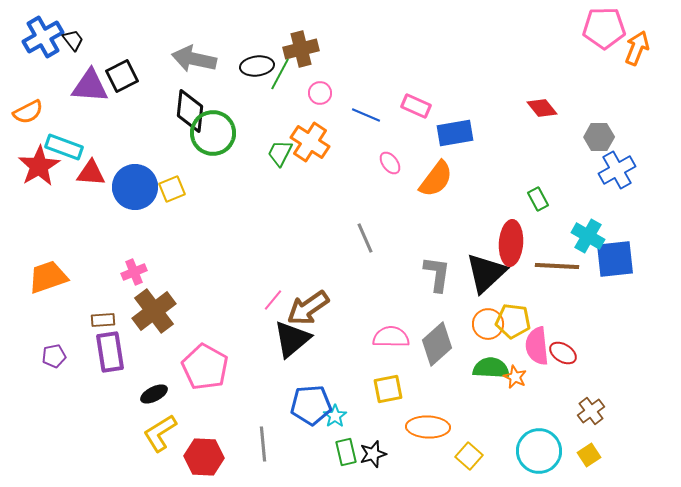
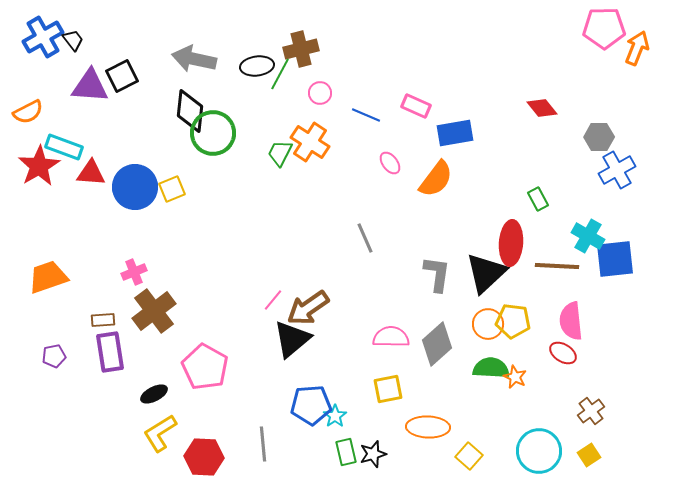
pink semicircle at (537, 346): moved 34 px right, 25 px up
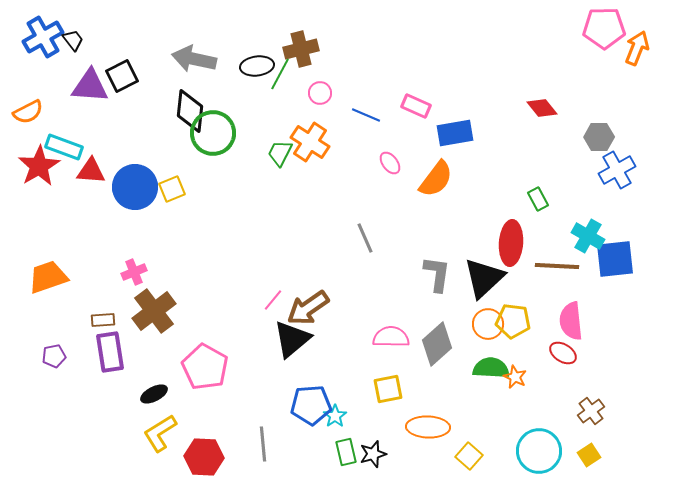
red triangle at (91, 173): moved 2 px up
black triangle at (486, 273): moved 2 px left, 5 px down
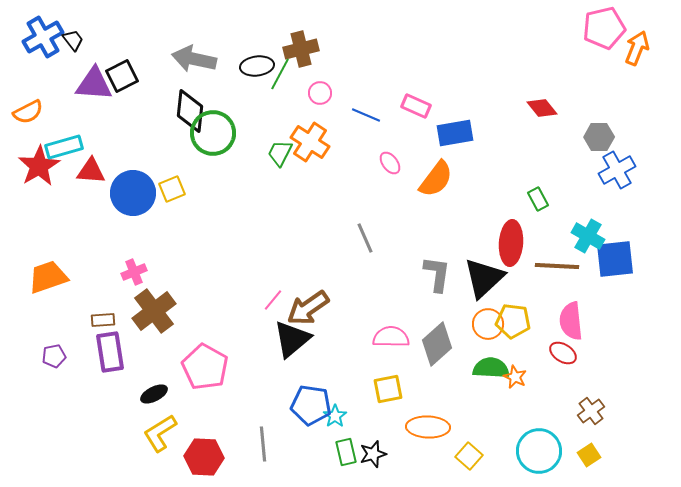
pink pentagon at (604, 28): rotated 12 degrees counterclockwise
purple triangle at (90, 86): moved 4 px right, 2 px up
cyan rectangle at (64, 147): rotated 36 degrees counterclockwise
blue circle at (135, 187): moved 2 px left, 6 px down
blue pentagon at (311, 405): rotated 12 degrees clockwise
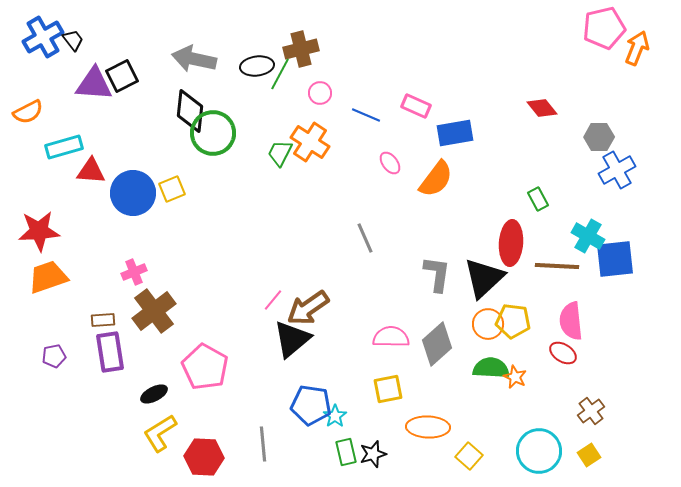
red star at (39, 166): moved 65 px down; rotated 27 degrees clockwise
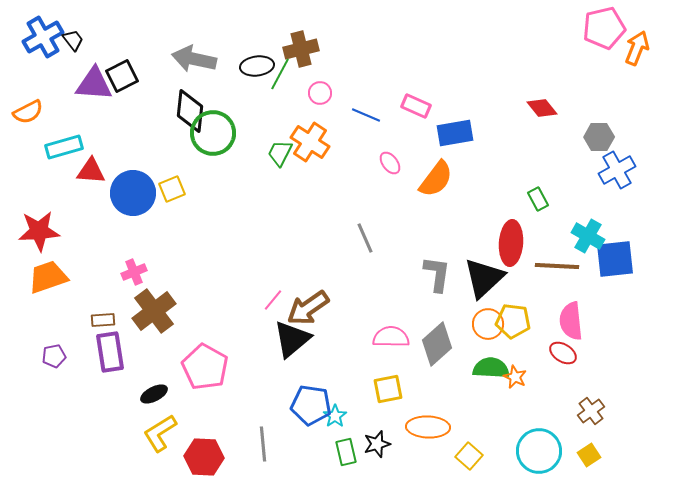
black star at (373, 454): moved 4 px right, 10 px up
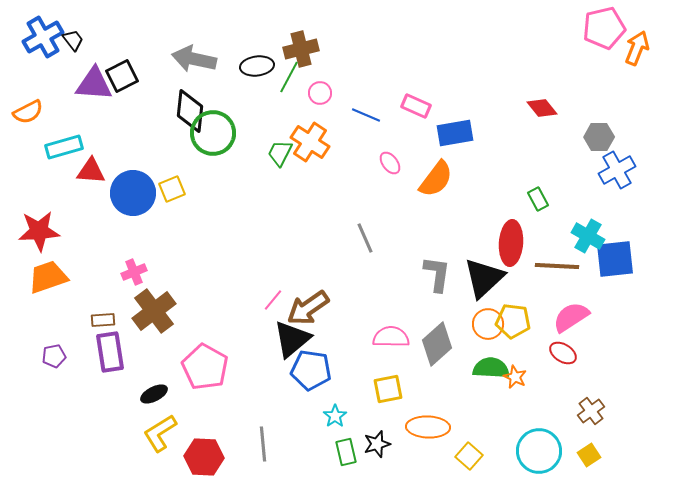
green line at (280, 74): moved 9 px right, 3 px down
pink semicircle at (571, 321): moved 4 px up; rotated 63 degrees clockwise
blue pentagon at (311, 405): moved 35 px up
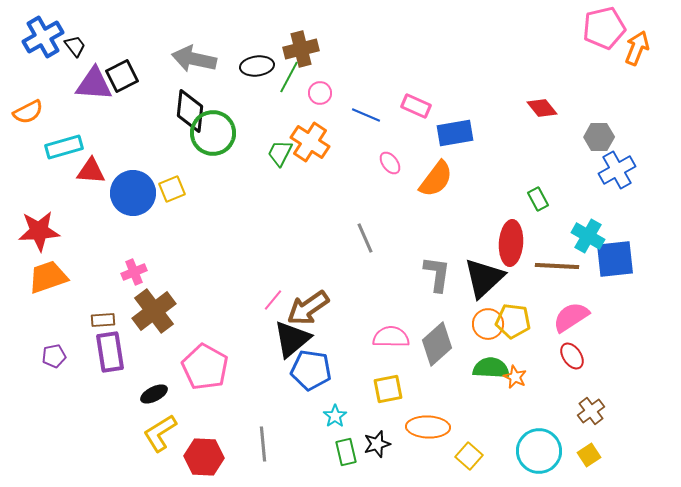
black trapezoid at (73, 40): moved 2 px right, 6 px down
red ellipse at (563, 353): moved 9 px right, 3 px down; rotated 24 degrees clockwise
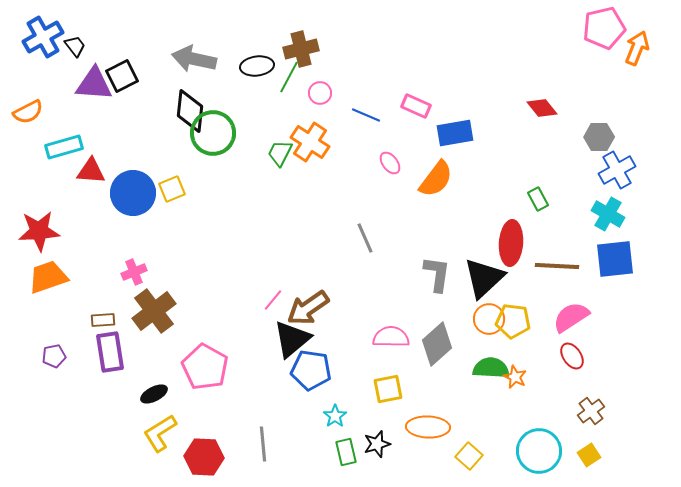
cyan cross at (588, 236): moved 20 px right, 22 px up
orange circle at (488, 324): moved 1 px right, 5 px up
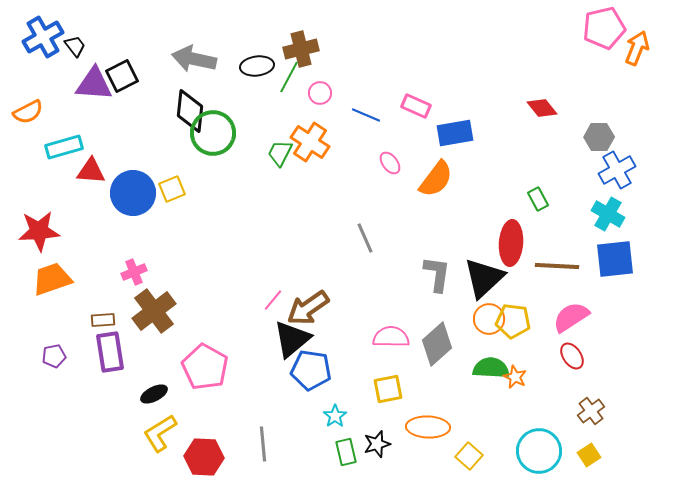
orange trapezoid at (48, 277): moved 4 px right, 2 px down
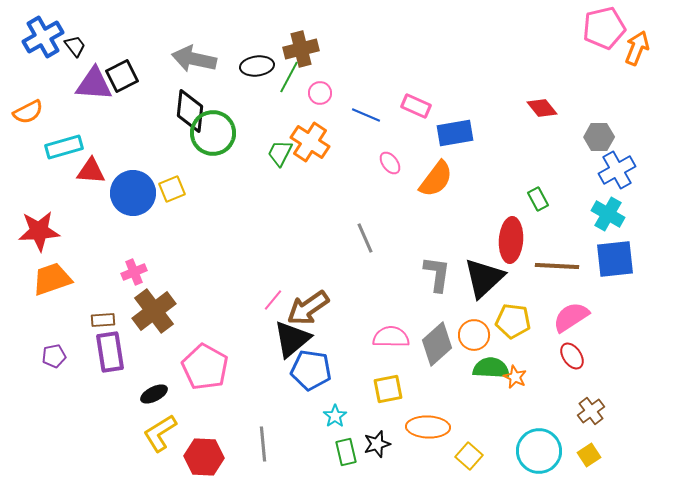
red ellipse at (511, 243): moved 3 px up
orange circle at (489, 319): moved 15 px left, 16 px down
